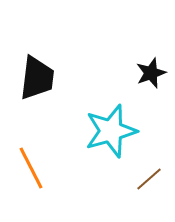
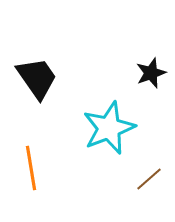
black trapezoid: rotated 42 degrees counterclockwise
cyan star: moved 2 px left, 3 px up; rotated 6 degrees counterclockwise
orange line: rotated 18 degrees clockwise
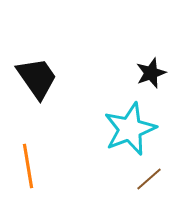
cyan star: moved 21 px right, 1 px down
orange line: moved 3 px left, 2 px up
